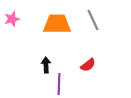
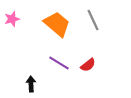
orange trapezoid: rotated 40 degrees clockwise
black arrow: moved 15 px left, 19 px down
purple line: moved 21 px up; rotated 60 degrees counterclockwise
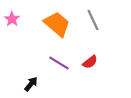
pink star: rotated 21 degrees counterclockwise
red semicircle: moved 2 px right, 3 px up
black arrow: rotated 42 degrees clockwise
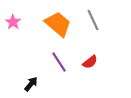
pink star: moved 1 px right, 3 px down
orange trapezoid: moved 1 px right
purple line: moved 1 px up; rotated 25 degrees clockwise
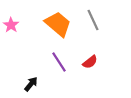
pink star: moved 2 px left, 3 px down
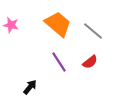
gray line: moved 11 px down; rotated 25 degrees counterclockwise
pink star: rotated 21 degrees counterclockwise
black arrow: moved 1 px left, 3 px down
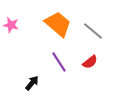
black arrow: moved 2 px right, 4 px up
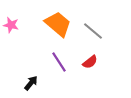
black arrow: moved 1 px left
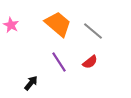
pink star: rotated 14 degrees clockwise
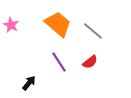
black arrow: moved 2 px left
